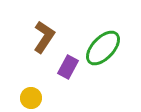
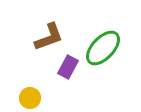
brown L-shape: moved 5 px right; rotated 36 degrees clockwise
yellow circle: moved 1 px left
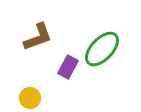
brown L-shape: moved 11 px left
green ellipse: moved 1 px left, 1 px down
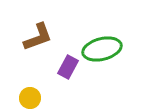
green ellipse: rotated 33 degrees clockwise
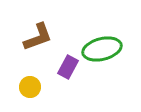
yellow circle: moved 11 px up
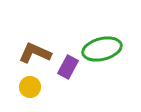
brown L-shape: moved 3 px left, 16 px down; rotated 136 degrees counterclockwise
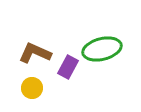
yellow circle: moved 2 px right, 1 px down
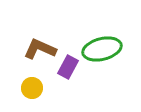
brown L-shape: moved 5 px right, 4 px up
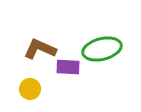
purple rectangle: rotated 65 degrees clockwise
yellow circle: moved 2 px left, 1 px down
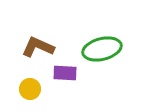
brown L-shape: moved 2 px left, 2 px up
purple rectangle: moved 3 px left, 6 px down
